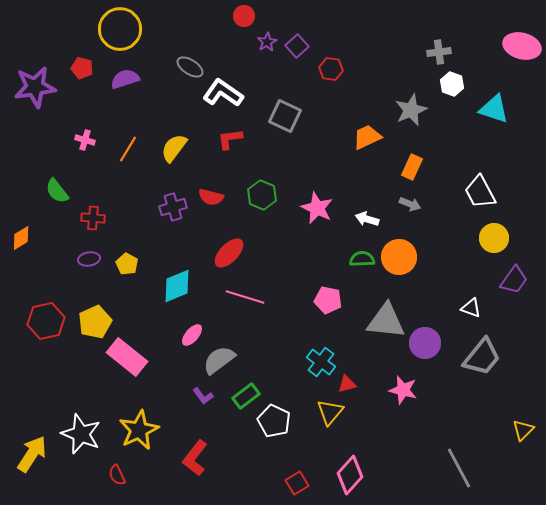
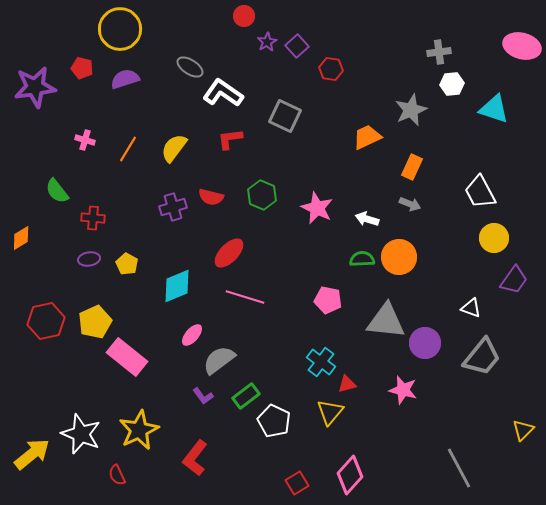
white hexagon at (452, 84): rotated 25 degrees counterclockwise
yellow arrow at (32, 454): rotated 18 degrees clockwise
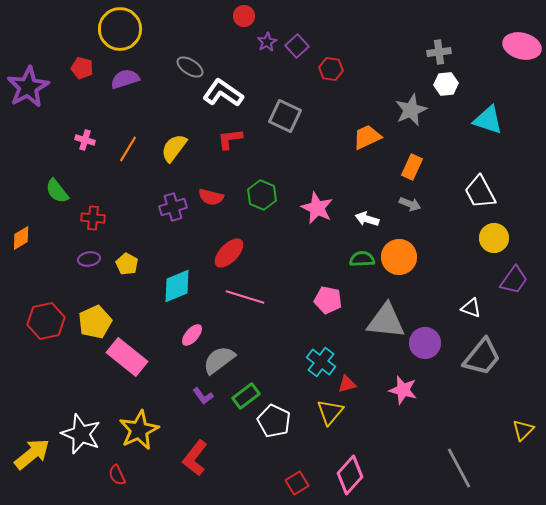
white hexagon at (452, 84): moved 6 px left
purple star at (35, 87): moved 7 px left; rotated 21 degrees counterclockwise
cyan triangle at (494, 109): moved 6 px left, 11 px down
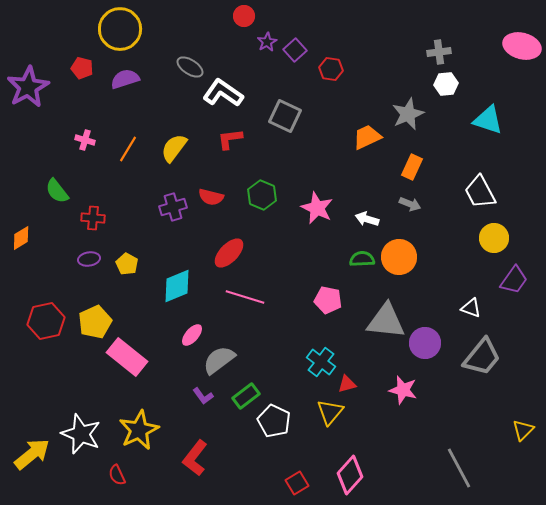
purple square at (297, 46): moved 2 px left, 4 px down
gray star at (411, 110): moved 3 px left, 4 px down
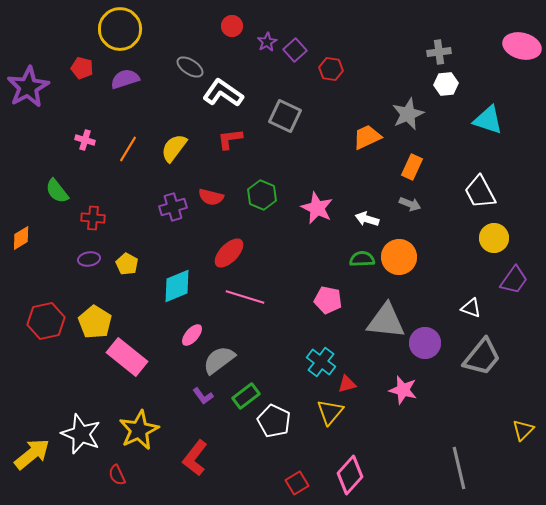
red circle at (244, 16): moved 12 px left, 10 px down
yellow pentagon at (95, 322): rotated 16 degrees counterclockwise
gray line at (459, 468): rotated 15 degrees clockwise
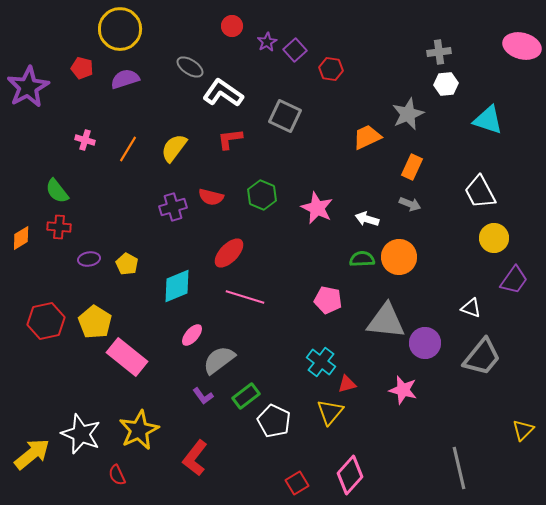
red cross at (93, 218): moved 34 px left, 9 px down
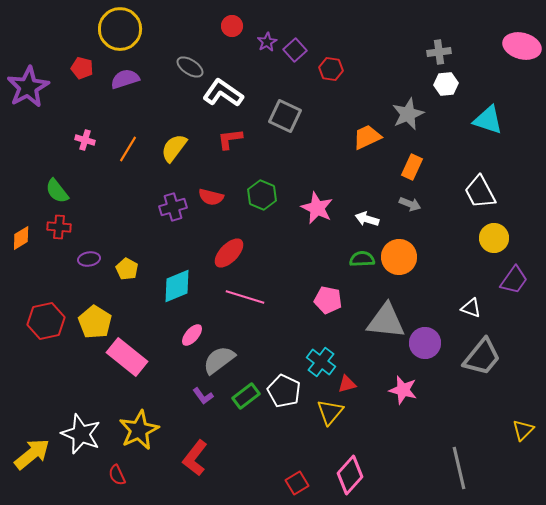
yellow pentagon at (127, 264): moved 5 px down
white pentagon at (274, 421): moved 10 px right, 30 px up
